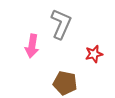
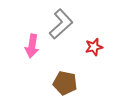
gray L-shape: rotated 24 degrees clockwise
red star: moved 7 px up
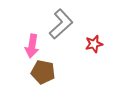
red star: moved 3 px up
brown pentagon: moved 22 px left, 11 px up
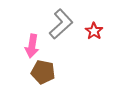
red star: moved 13 px up; rotated 24 degrees counterclockwise
